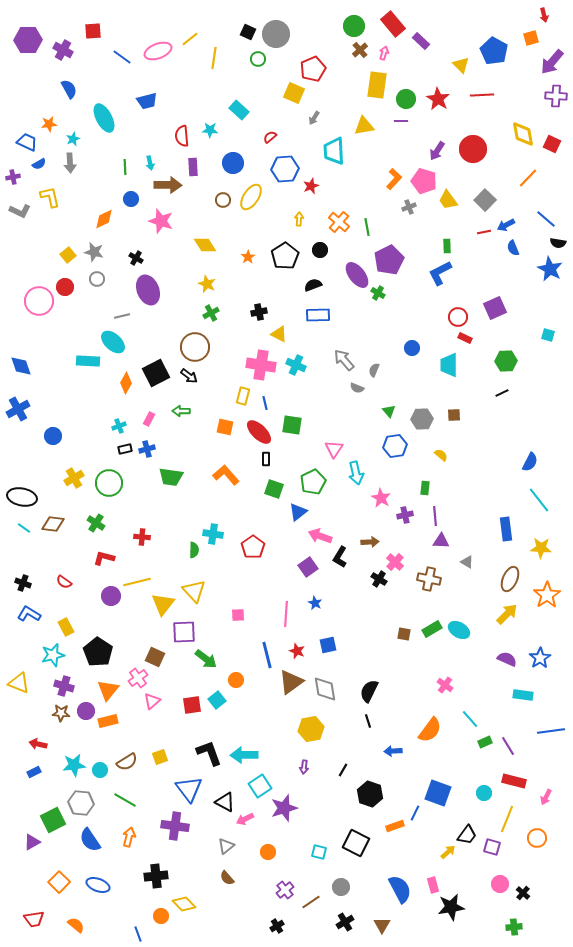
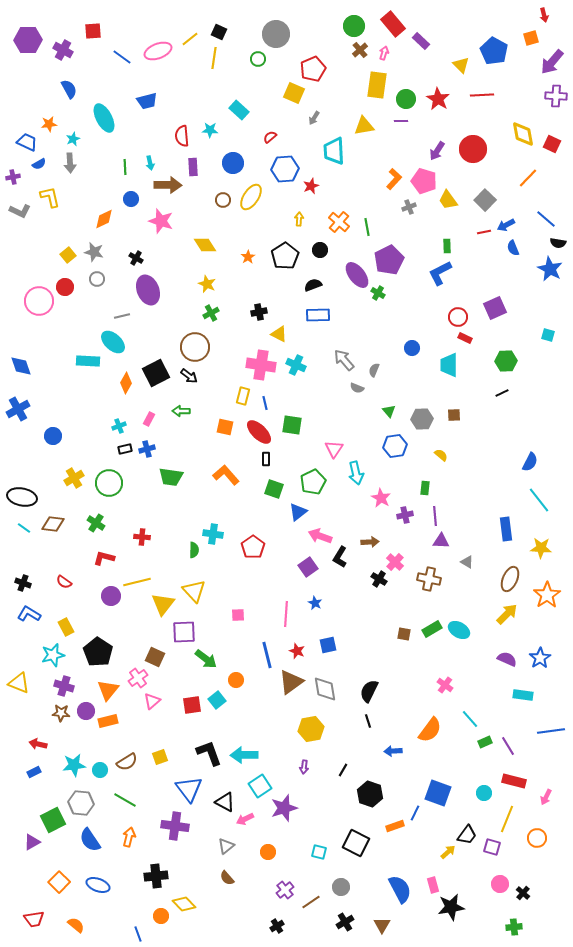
black square at (248, 32): moved 29 px left
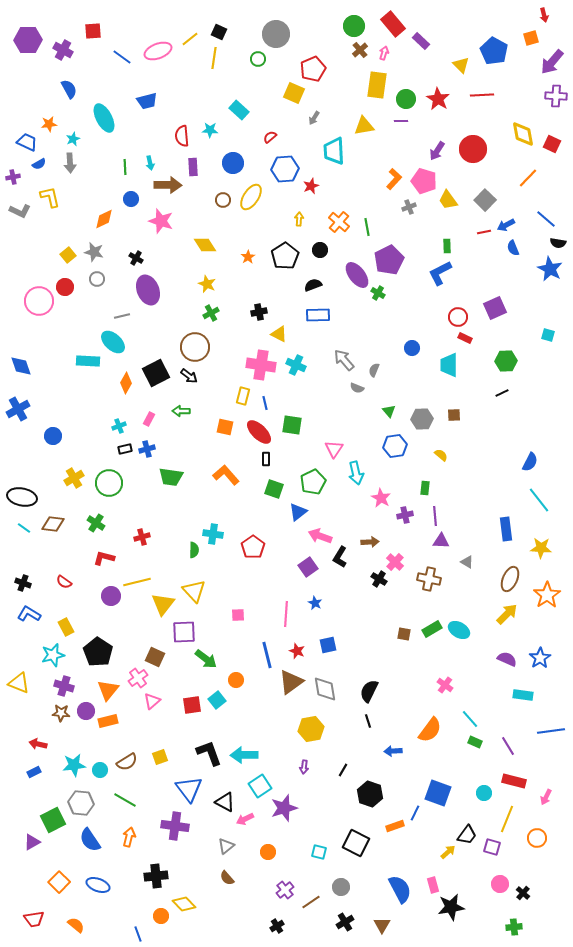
red cross at (142, 537): rotated 21 degrees counterclockwise
green rectangle at (485, 742): moved 10 px left; rotated 48 degrees clockwise
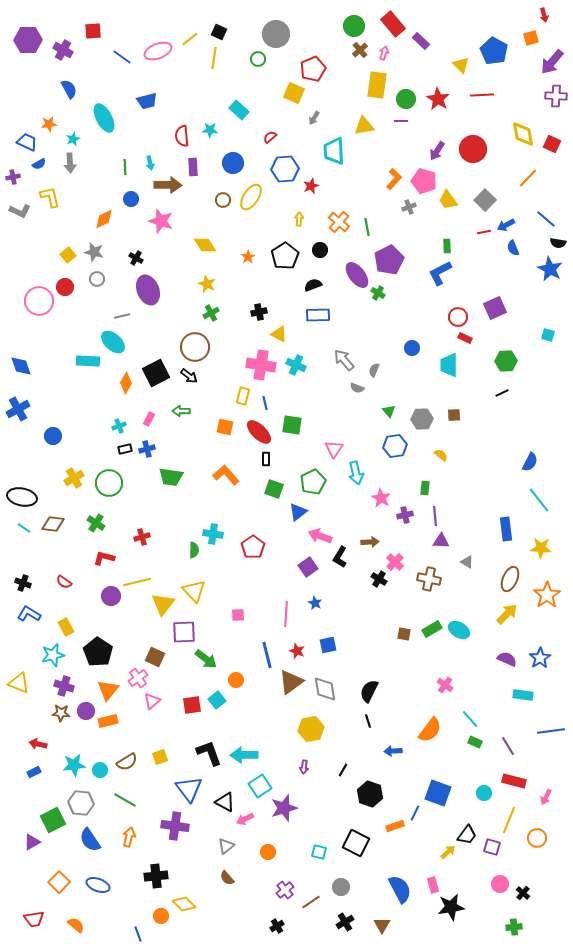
yellow line at (507, 819): moved 2 px right, 1 px down
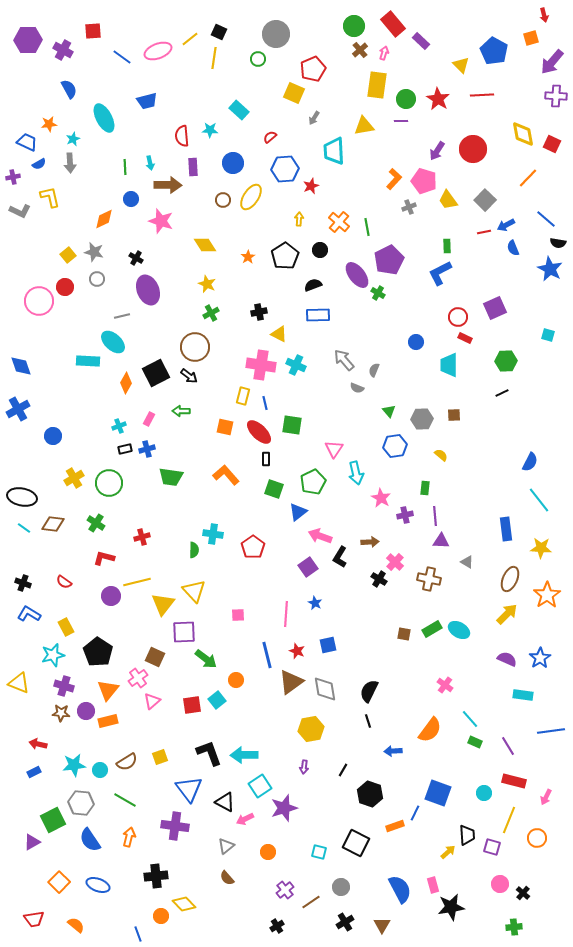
blue circle at (412, 348): moved 4 px right, 6 px up
black trapezoid at (467, 835): rotated 40 degrees counterclockwise
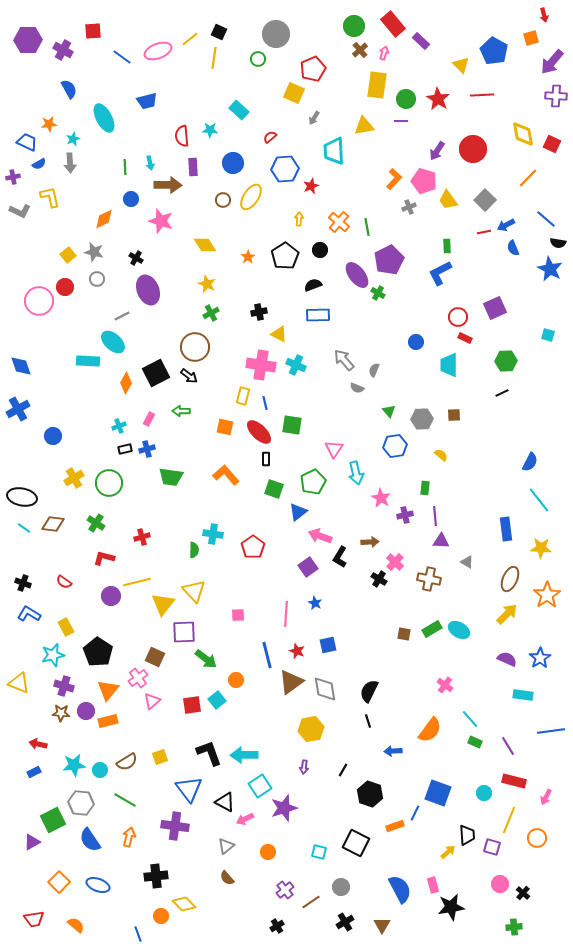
gray line at (122, 316): rotated 14 degrees counterclockwise
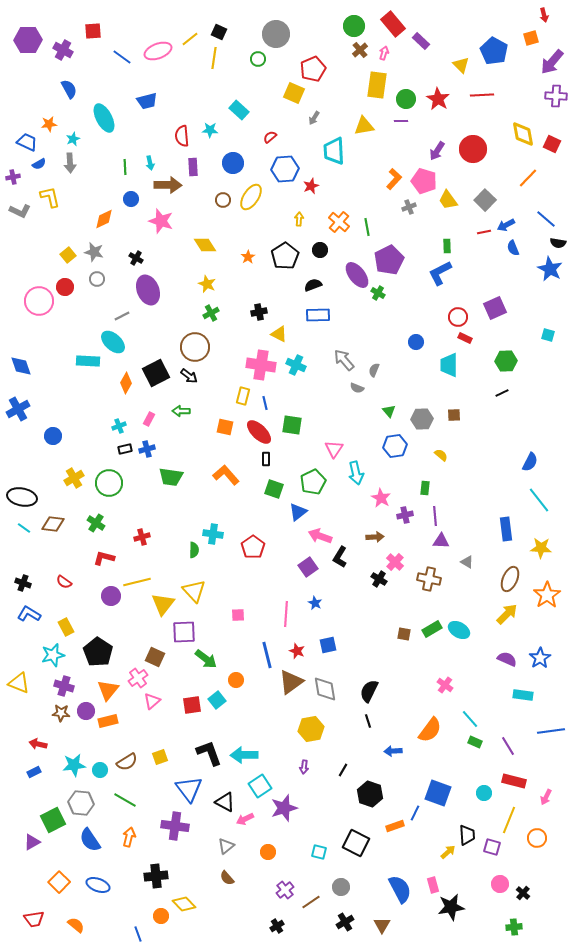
brown arrow at (370, 542): moved 5 px right, 5 px up
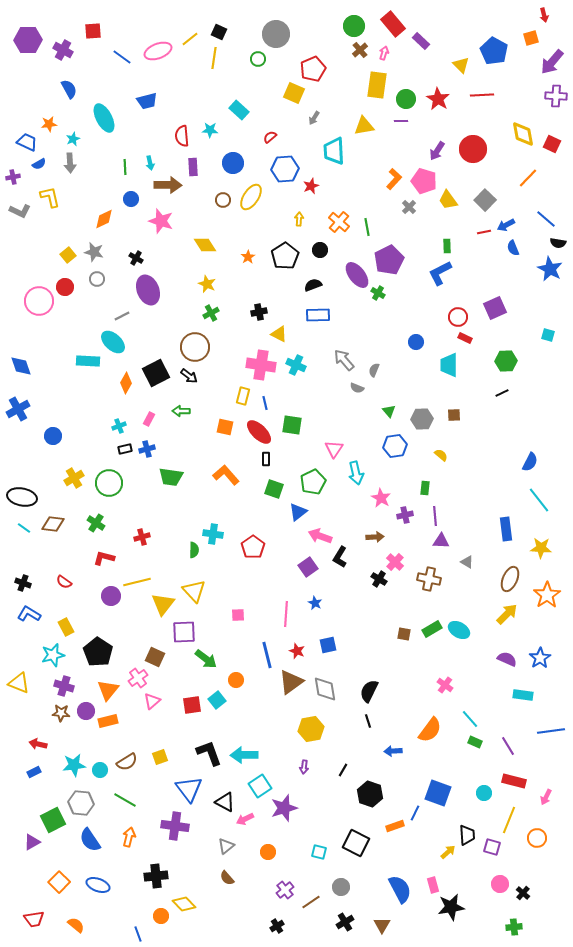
gray cross at (409, 207): rotated 24 degrees counterclockwise
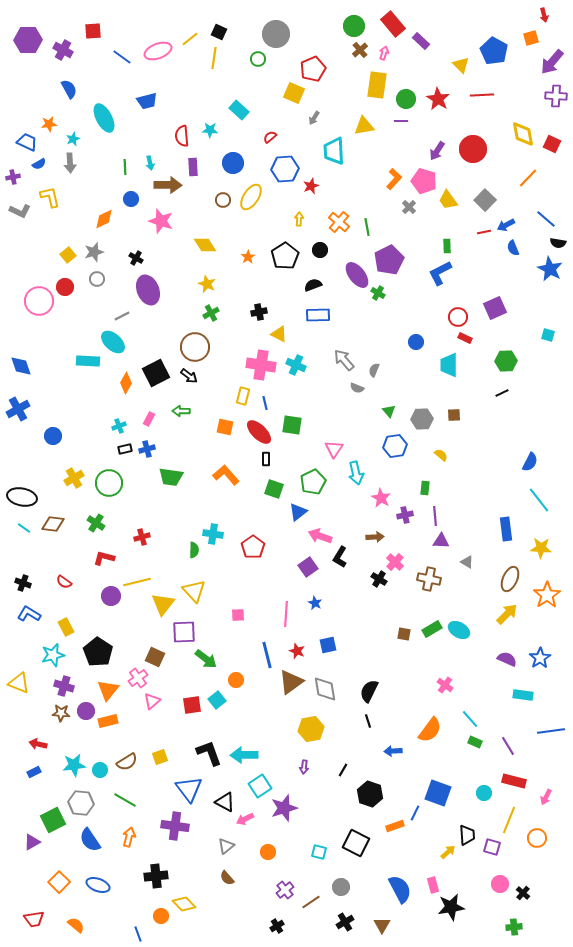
gray star at (94, 252): rotated 30 degrees counterclockwise
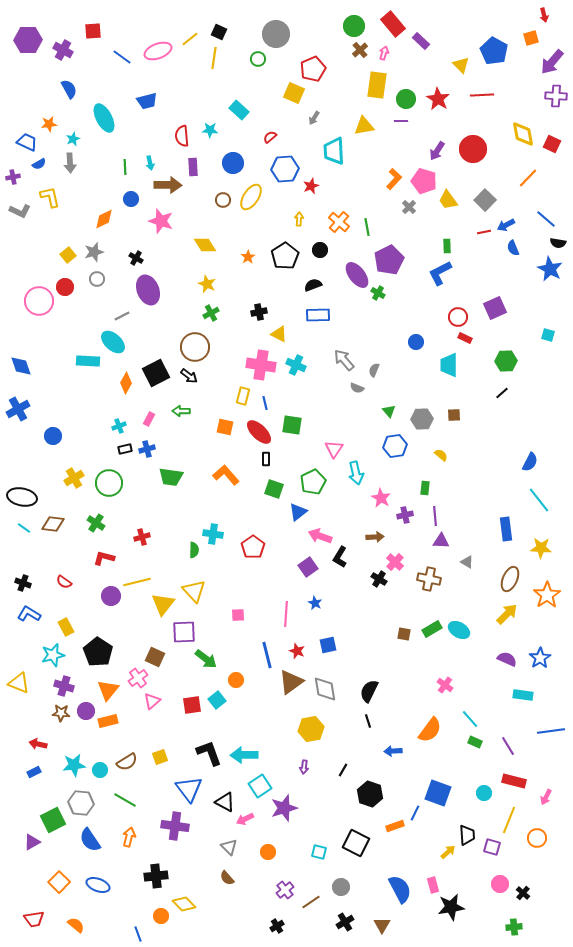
black line at (502, 393): rotated 16 degrees counterclockwise
gray triangle at (226, 846): moved 3 px right, 1 px down; rotated 36 degrees counterclockwise
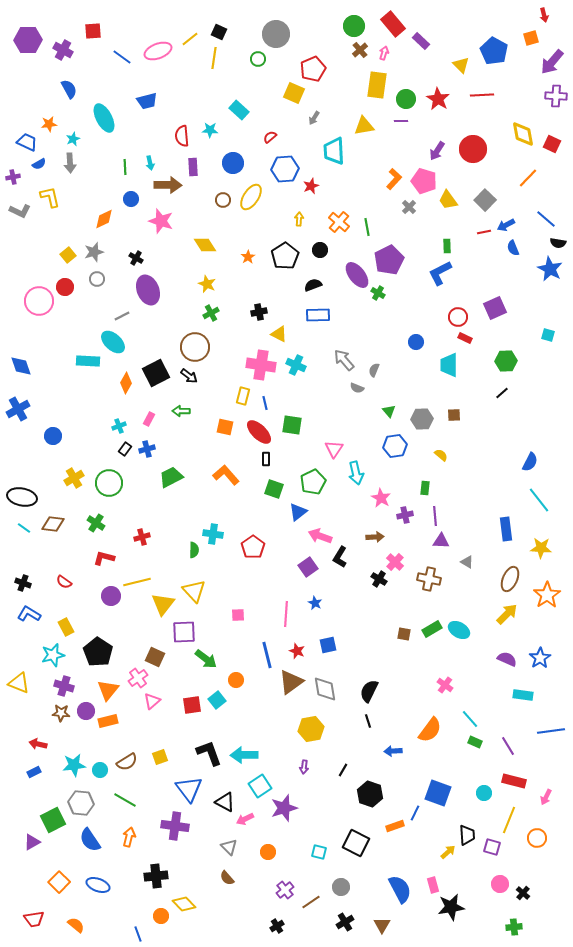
black rectangle at (125, 449): rotated 40 degrees counterclockwise
green trapezoid at (171, 477): rotated 145 degrees clockwise
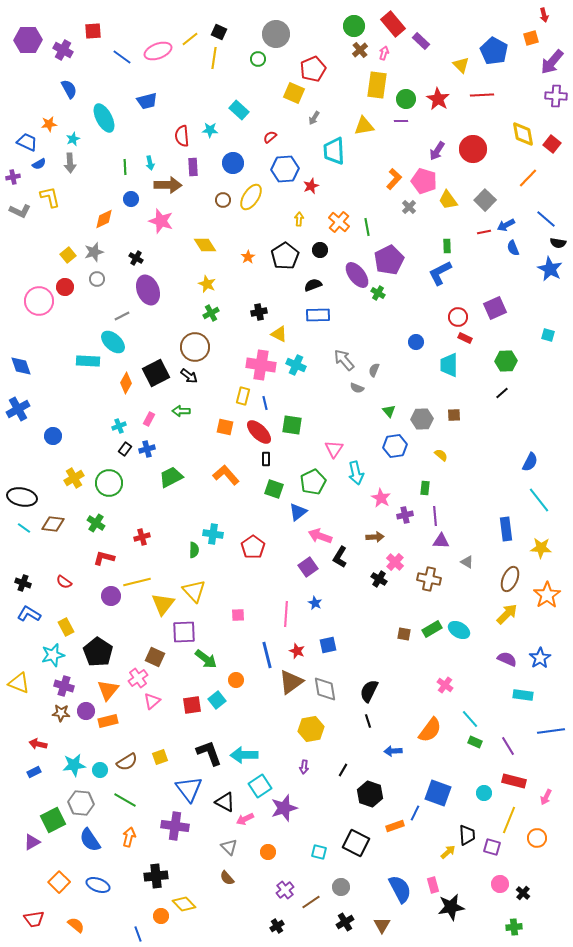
red square at (552, 144): rotated 12 degrees clockwise
